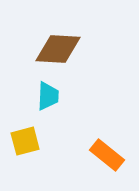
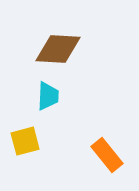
orange rectangle: rotated 12 degrees clockwise
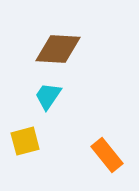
cyan trapezoid: rotated 148 degrees counterclockwise
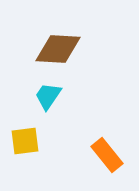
yellow square: rotated 8 degrees clockwise
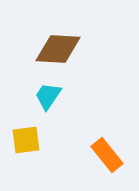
yellow square: moved 1 px right, 1 px up
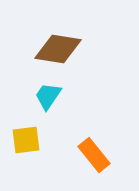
brown diamond: rotated 6 degrees clockwise
orange rectangle: moved 13 px left
